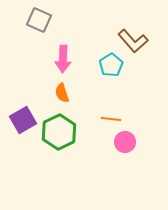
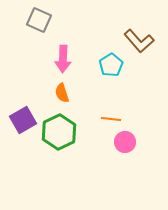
brown L-shape: moved 6 px right
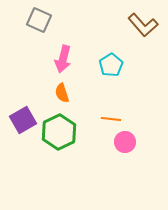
brown L-shape: moved 4 px right, 16 px up
pink arrow: rotated 12 degrees clockwise
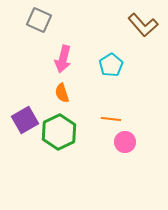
purple square: moved 2 px right
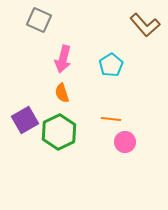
brown L-shape: moved 2 px right
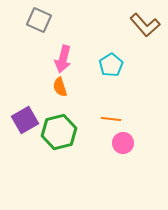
orange semicircle: moved 2 px left, 6 px up
green hexagon: rotated 12 degrees clockwise
pink circle: moved 2 px left, 1 px down
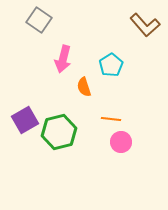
gray square: rotated 10 degrees clockwise
orange semicircle: moved 24 px right
pink circle: moved 2 px left, 1 px up
